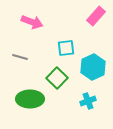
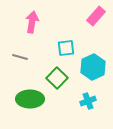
pink arrow: rotated 100 degrees counterclockwise
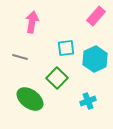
cyan hexagon: moved 2 px right, 8 px up
green ellipse: rotated 36 degrees clockwise
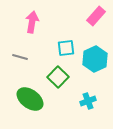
green square: moved 1 px right, 1 px up
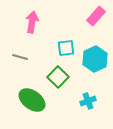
green ellipse: moved 2 px right, 1 px down
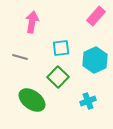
cyan square: moved 5 px left
cyan hexagon: moved 1 px down
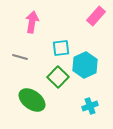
cyan hexagon: moved 10 px left, 5 px down
cyan cross: moved 2 px right, 5 px down
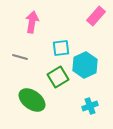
green square: rotated 15 degrees clockwise
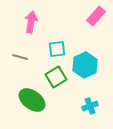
pink arrow: moved 1 px left
cyan square: moved 4 px left, 1 px down
green square: moved 2 px left
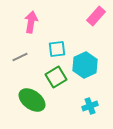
gray line: rotated 42 degrees counterclockwise
